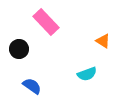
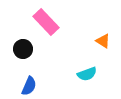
black circle: moved 4 px right
blue semicircle: moved 3 px left; rotated 78 degrees clockwise
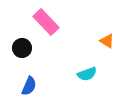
orange triangle: moved 4 px right
black circle: moved 1 px left, 1 px up
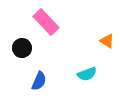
blue semicircle: moved 10 px right, 5 px up
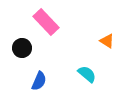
cyan semicircle: rotated 120 degrees counterclockwise
